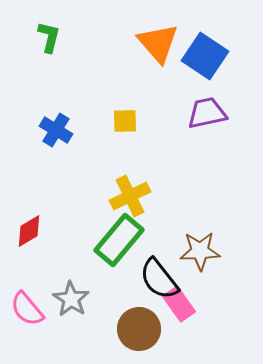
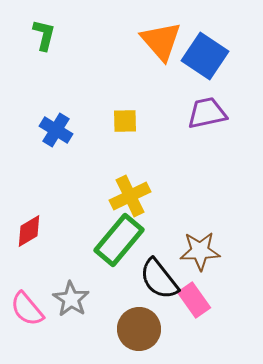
green L-shape: moved 5 px left, 2 px up
orange triangle: moved 3 px right, 2 px up
pink rectangle: moved 15 px right, 4 px up
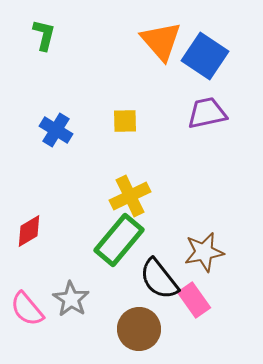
brown star: moved 4 px right, 1 px down; rotated 9 degrees counterclockwise
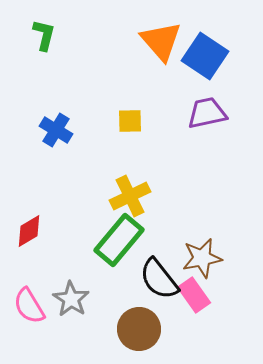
yellow square: moved 5 px right
brown star: moved 2 px left, 6 px down
pink rectangle: moved 5 px up
pink semicircle: moved 2 px right, 3 px up; rotated 9 degrees clockwise
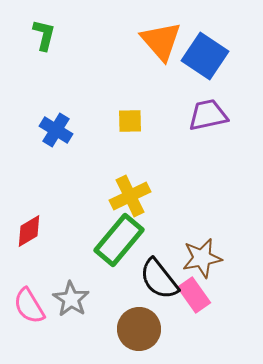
purple trapezoid: moved 1 px right, 2 px down
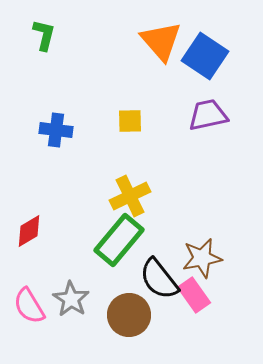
blue cross: rotated 24 degrees counterclockwise
brown circle: moved 10 px left, 14 px up
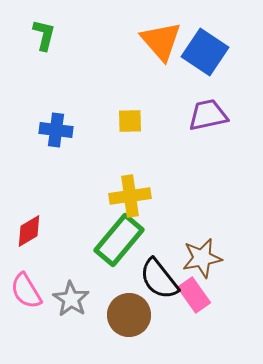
blue square: moved 4 px up
yellow cross: rotated 18 degrees clockwise
pink semicircle: moved 3 px left, 15 px up
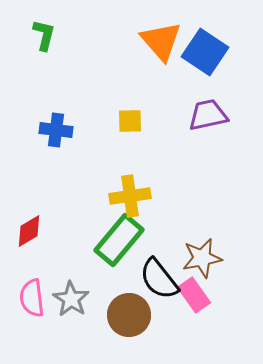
pink semicircle: moved 6 px right, 7 px down; rotated 24 degrees clockwise
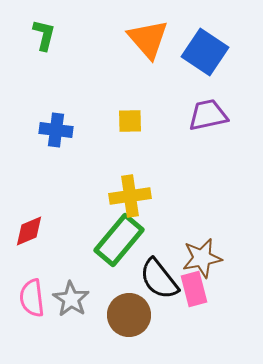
orange triangle: moved 13 px left, 2 px up
red diamond: rotated 8 degrees clockwise
pink rectangle: moved 6 px up; rotated 20 degrees clockwise
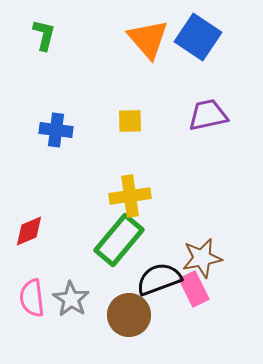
blue square: moved 7 px left, 15 px up
black semicircle: rotated 108 degrees clockwise
pink rectangle: rotated 12 degrees counterclockwise
